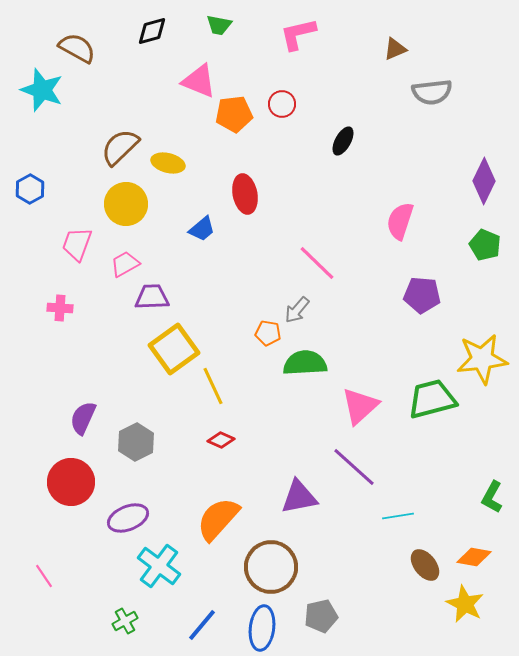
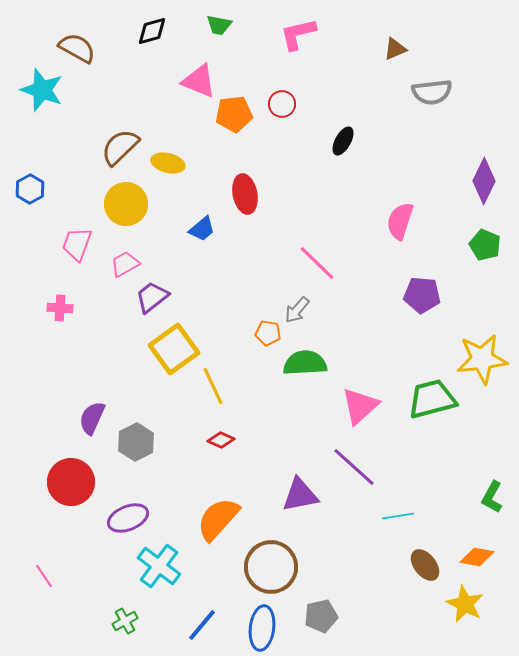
purple trapezoid at (152, 297): rotated 36 degrees counterclockwise
purple semicircle at (83, 418): moved 9 px right
purple triangle at (299, 497): moved 1 px right, 2 px up
orange diamond at (474, 557): moved 3 px right
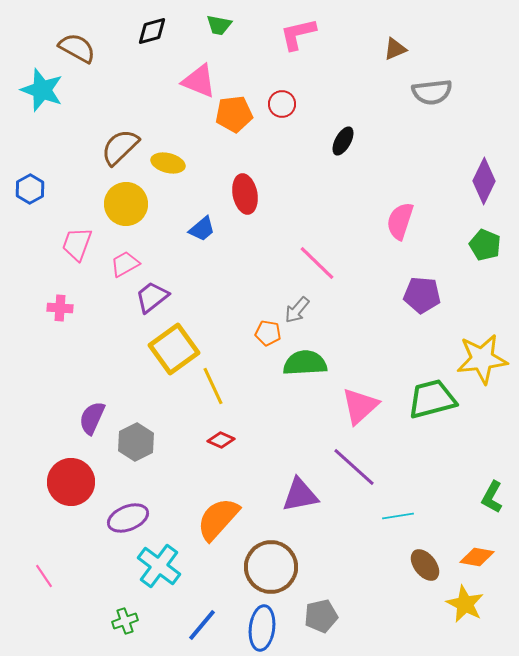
green cross at (125, 621): rotated 10 degrees clockwise
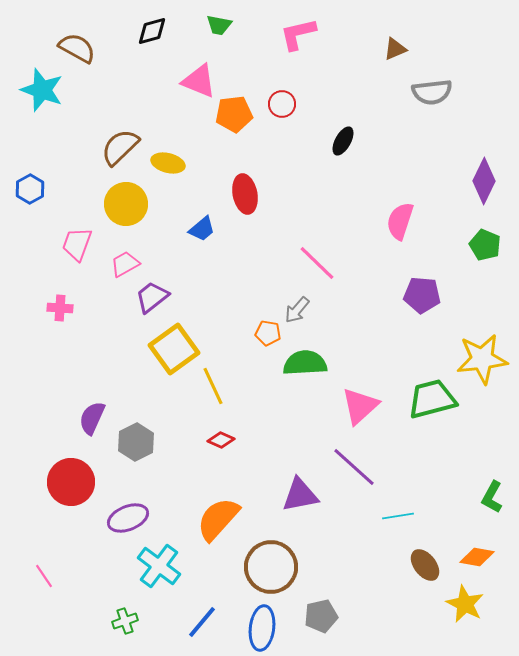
blue line at (202, 625): moved 3 px up
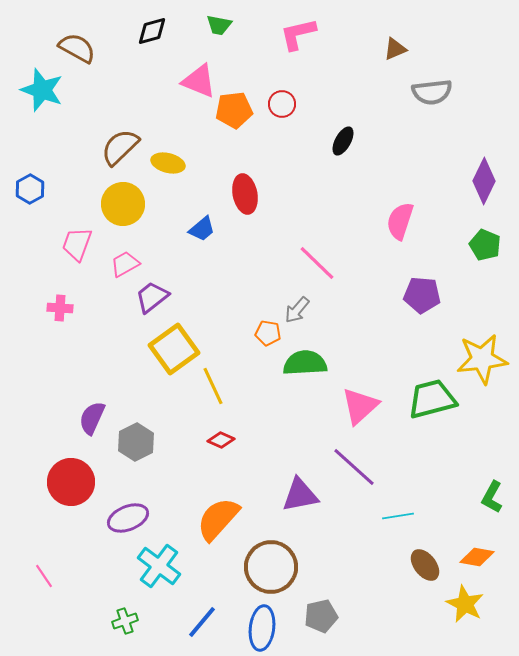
orange pentagon at (234, 114): moved 4 px up
yellow circle at (126, 204): moved 3 px left
